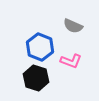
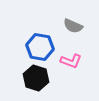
blue hexagon: rotated 12 degrees counterclockwise
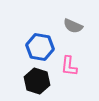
pink L-shape: moved 2 px left, 5 px down; rotated 75 degrees clockwise
black hexagon: moved 1 px right, 3 px down
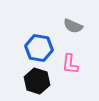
blue hexagon: moved 1 px left, 1 px down
pink L-shape: moved 1 px right, 2 px up
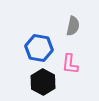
gray semicircle: rotated 102 degrees counterclockwise
black hexagon: moved 6 px right, 1 px down; rotated 10 degrees clockwise
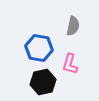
pink L-shape: rotated 10 degrees clockwise
black hexagon: rotated 20 degrees clockwise
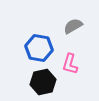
gray semicircle: rotated 132 degrees counterclockwise
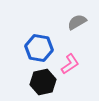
gray semicircle: moved 4 px right, 4 px up
pink L-shape: rotated 140 degrees counterclockwise
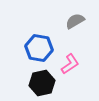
gray semicircle: moved 2 px left, 1 px up
black hexagon: moved 1 px left, 1 px down
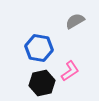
pink L-shape: moved 7 px down
